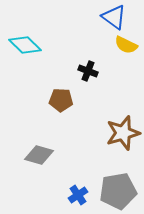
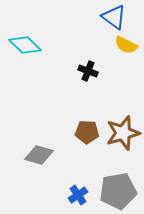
brown pentagon: moved 26 px right, 32 px down
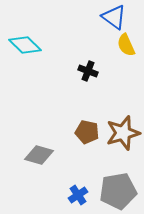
yellow semicircle: rotated 40 degrees clockwise
brown pentagon: rotated 10 degrees clockwise
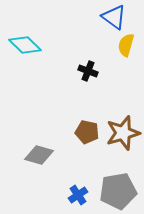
yellow semicircle: rotated 40 degrees clockwise
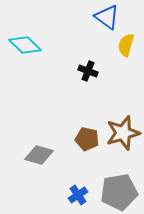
blue triangle: moved 7 px left
brown pentagon: moved 7 px down
gray pentagon: moved 1 px right, 1 px down
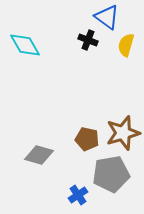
cyan diamond: rotated 16 degrees clockwise
black cross: moved 31 px up
gray pentagon: moved 8 px left, 18 px up
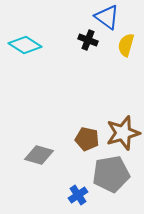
cyan diamond: rotated 28 degrees counterclockwise
